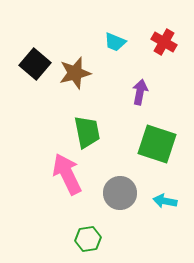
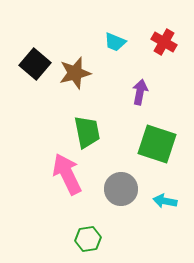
gray circle: moved 1 px right, 4 px up
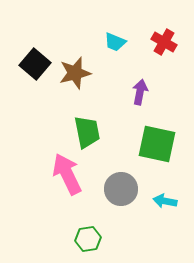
green square: rotated 6 degrees counterclockwise
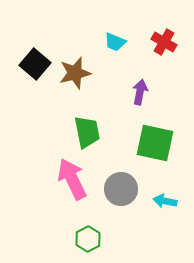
green square: moved 2 px left, 1 px up
pink arrow: moved 5 px right, 5 px down
green hexagon: rotated 20 degrees counterclockwise
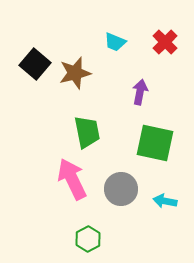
red cross: moved 1 px right; rotated 15 degrees clockwise
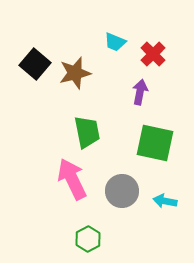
red cross: moved 12 px left, 12 px down
gray circle: moved 1 px right, 2 px down
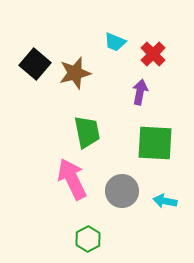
green square: rotated 9 degrees counterclockwise
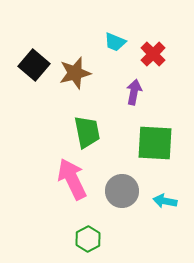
black square: moved 1 px left, 1 px down
purple arrow: moved 6 px left
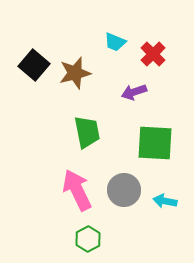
purple arrow: rotated 120 degrees counterclockwise
pink arrow: moved 5 px right, 11 px down
gray circle: moved 2 px right, 1 px up
